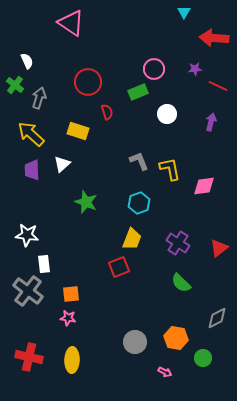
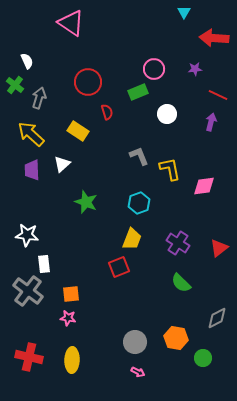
red line: moved 9 px down
yellow rectangle: rotated 15 degrees clockwise
gray L-shape: moved 5 px up
pink arrow: moved 27 px left
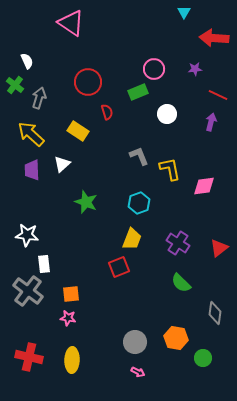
gray diamond: moved 2 px left, 5 px up; rotated 55 degrees counterclockwise
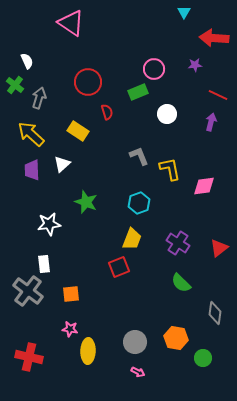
purple star: moved 4 px up
white star: moved 22 px right, 11 px up; rotated 15 degrees counterclockwise
pink star: moved 2 px right, 11 px down
yellow ellipse: moved 16 px right, 9 px up
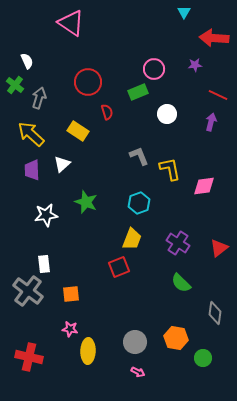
white star: moved 3 px left, 9 px up
